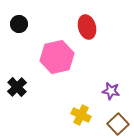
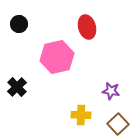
yellow cross: rotated 24 degrees counterclockwise
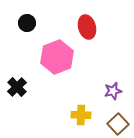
black circle: moved 8 px right, 1 px up
pink hexagon: rotated 8 degrees counterclockwise
purple star: moved 2 px right; rotated 24 degrees counterclockwise
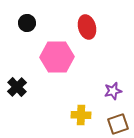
pink hexagon: rotated 20 degrees clockwise
brown square: rotated 25 degrees clockwise
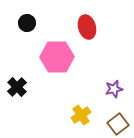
purple star: moved 1 px right, 2 px up
yellow cross: rotated 36 degrees counterclockwise
brown square: rotated 20 degrees counterclockwise
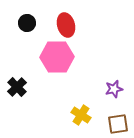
red ellipse: moved 21 px left, 2 px up
yellow cross: rotated 24 degrees counterclockwise
brown square: rotated 30 degrees clockwise
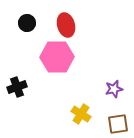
black cross: rotated 24 degrees clockwise
yellow cross: moved 1 px up
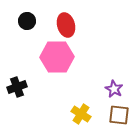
black circle: moved 2 px up
purple star: rotated 30 degrees counterclockwise
brown square: moved 1 px right, 9 px up; rotated 15 degrees clockwise
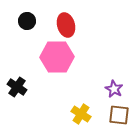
black cross: rotated 36 degrees counterclockwise
